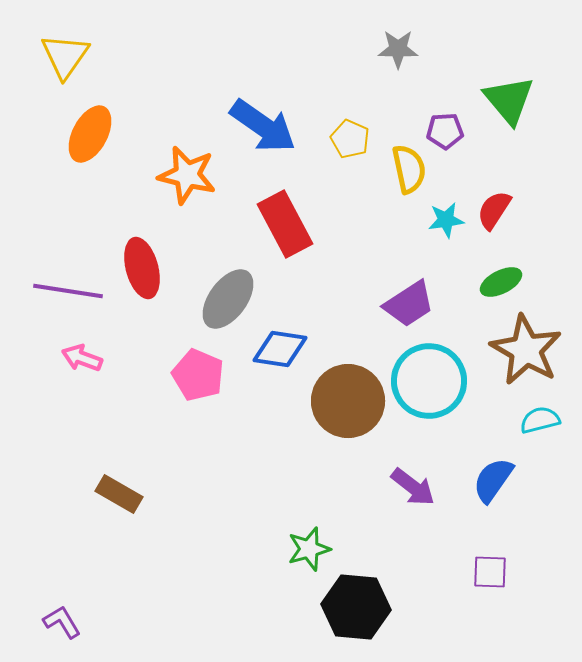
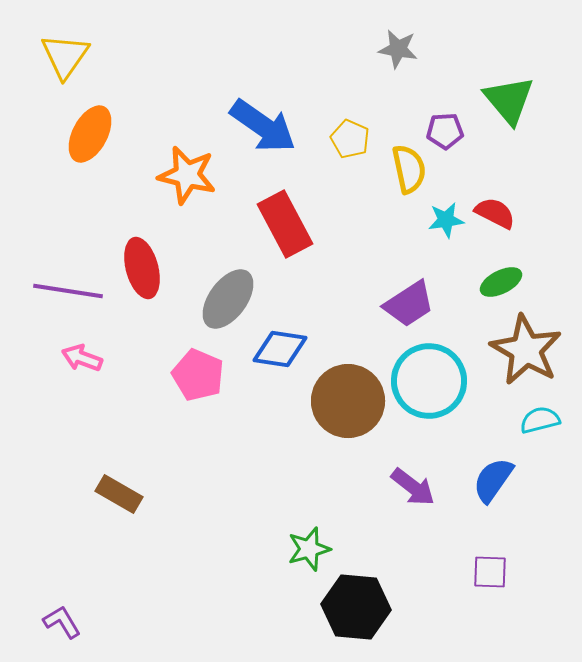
gray star: rotated 9 degrees clockwise
red semicircle: moved 1 px right, 3 px down; rotated 84 degrees clockwise
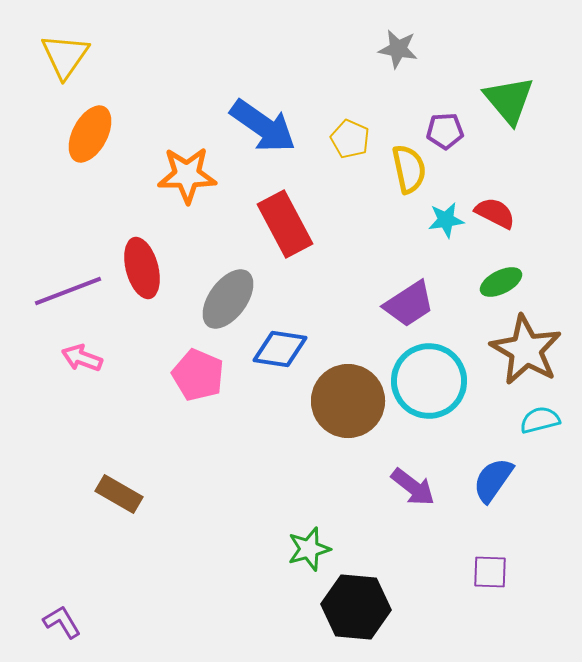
orange star: rotated 14 degrees counterclockwise
purple line: rotated 30 degrees counterclockwise
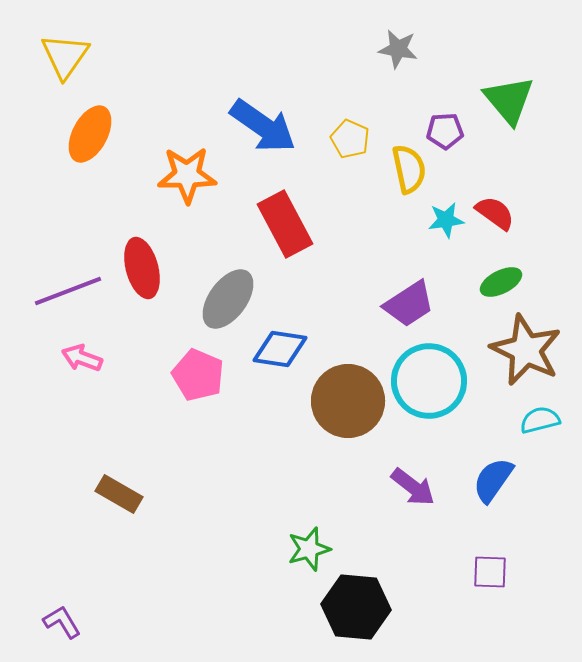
red semicircle: rotated 9 degrees clockwise
brown star: rotated 4 degrees counterclockwise
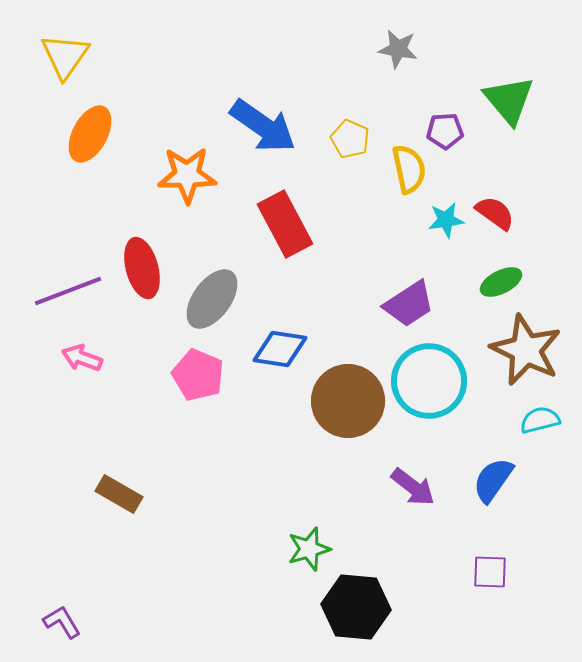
gray ellipse: moved 16 px left
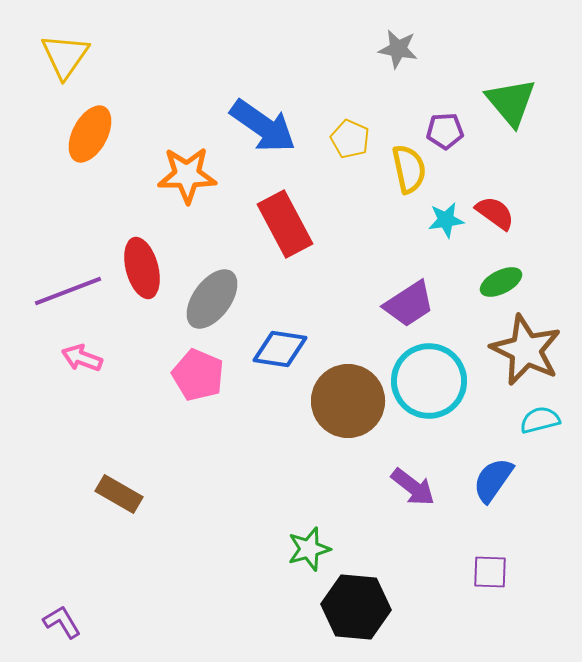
green triangle: moved 2 px right, 2 px down
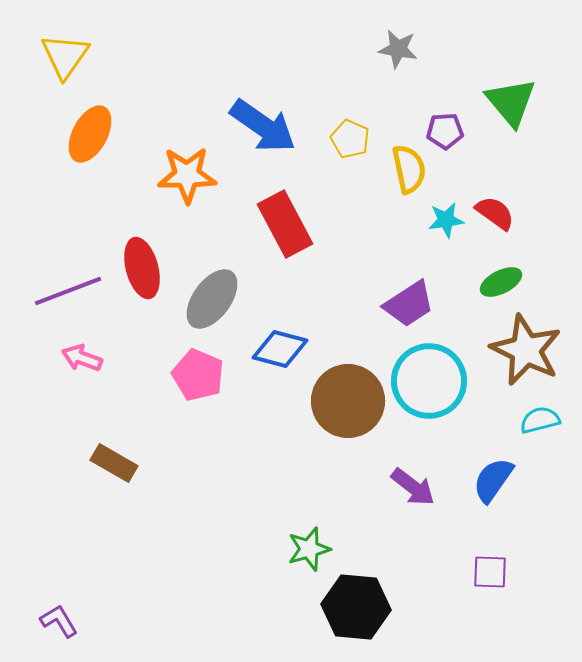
blue diamond: rotated 6 degrees clockwise
brown rectangle: moved 5 px left, 31 px up
purple L-shape: moved 3 px left, 1 px up
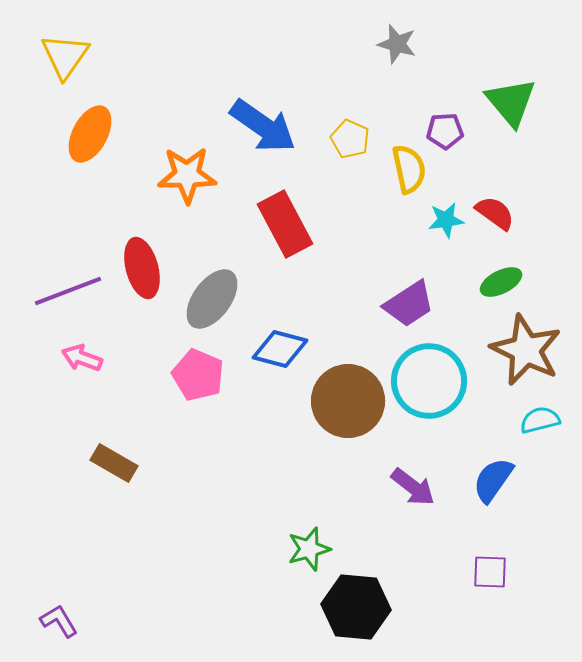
gray star: moved 1 px left, 5 px up; rotated 6 degrees clockwise
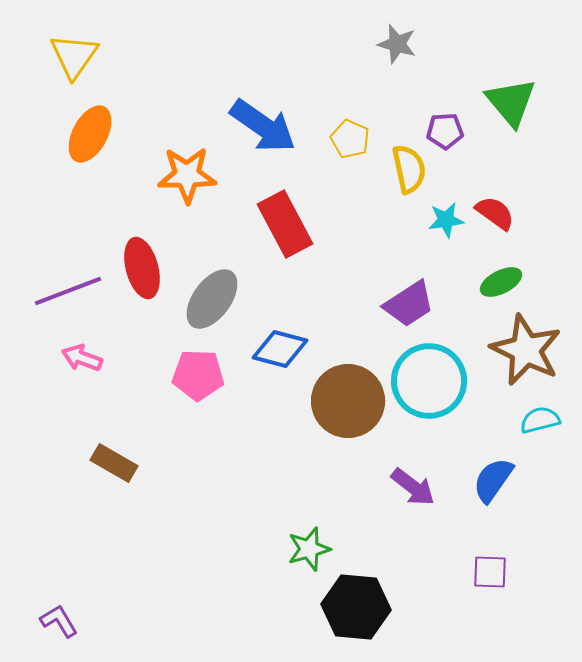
yellow triangle: moved 9 px right
pink pentagon: rotated 21 degrees counterclockwise
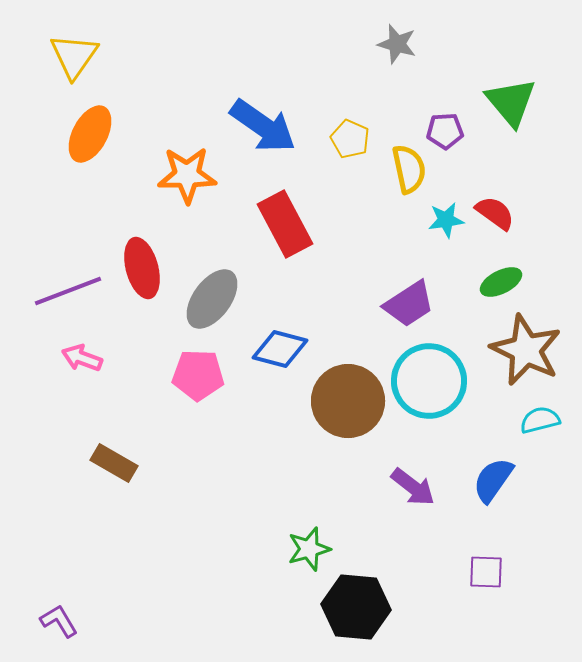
purple square: moved 4 px left
